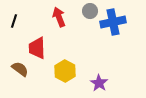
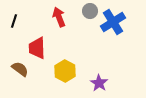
blue cross: rotated 20 degrees counterclockwise
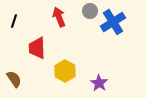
brown semicircle: moved 6 px left, 10 px down; rotated 18 degrees clockwise
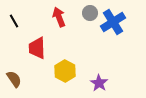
gray circle: moved 2 px down
black line: rotated 48 degrees counterclockwise
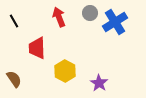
blue cross: moved 2 px right
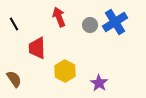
gray circle: moved 12 px down
black line: moved 3 px down
